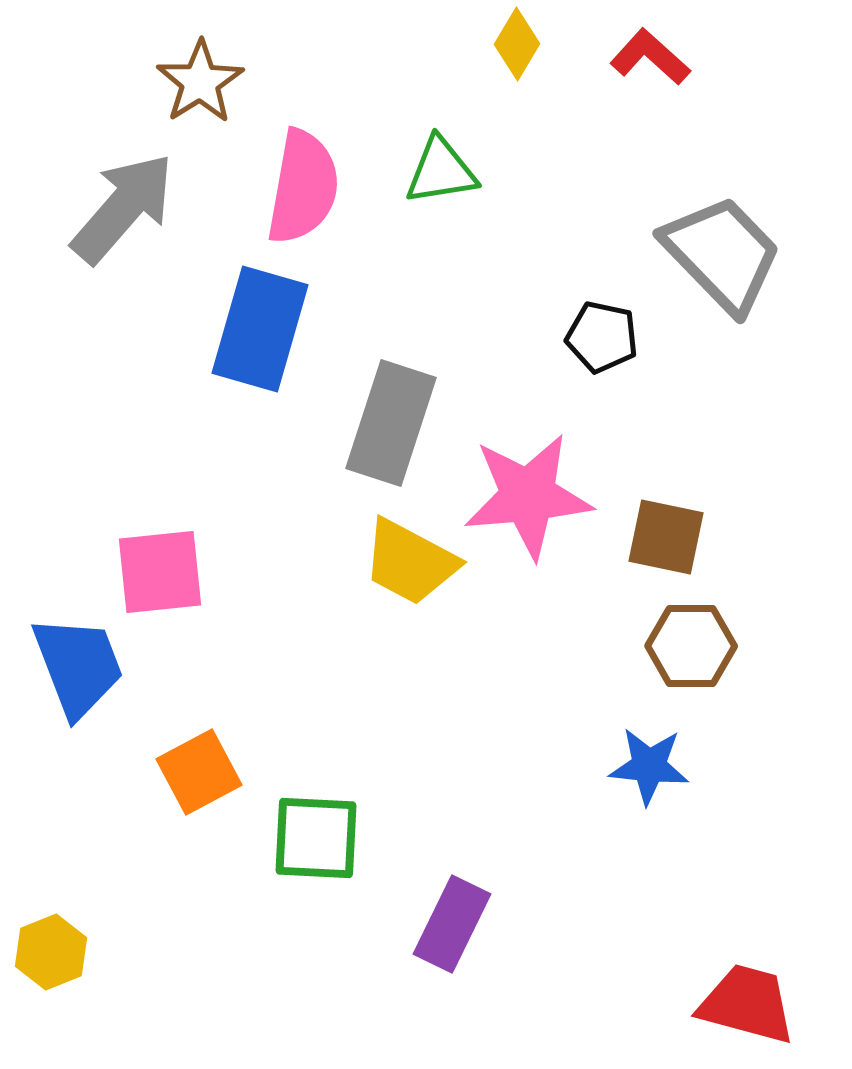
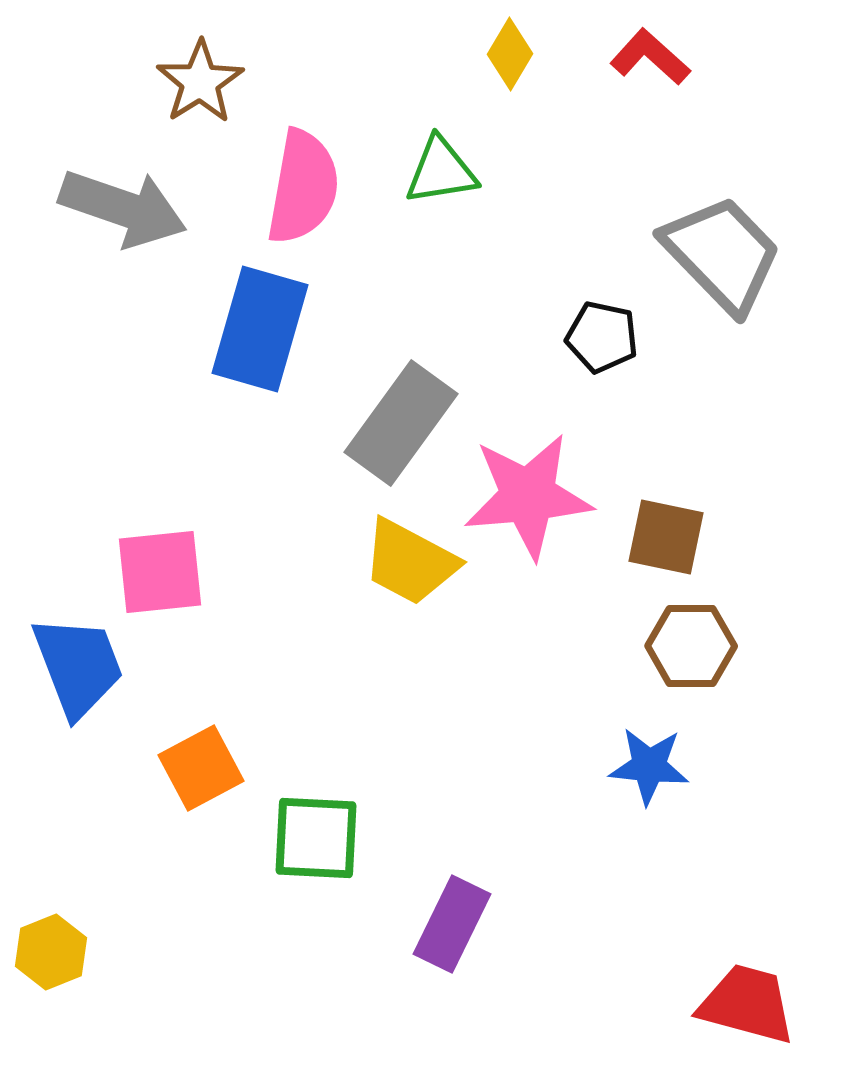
yellow diamond: moved 7 px left, 10 px down
gray arrow: rotated 68 degrees clockwise
gray rectangle: moved 10 px right; rotated 18 degrees clockwise
orange square: moved 2 px right, 4 px up
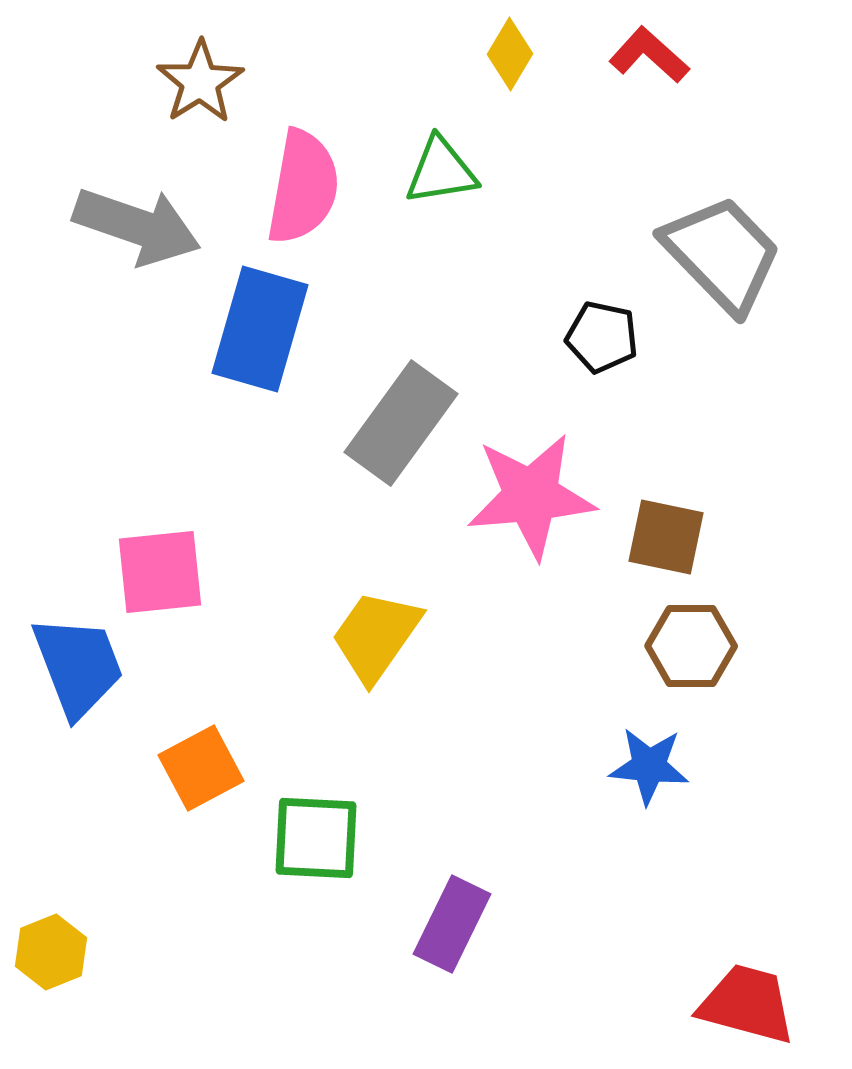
red L-shape: moved 1 px left, 2 px up
gray arrow: moved 14 px right, 18 px down
pink star: moved 3 px right
yellow trapezoid: moved 34 px left, 74 px down; rotated 97 degrees clockwise
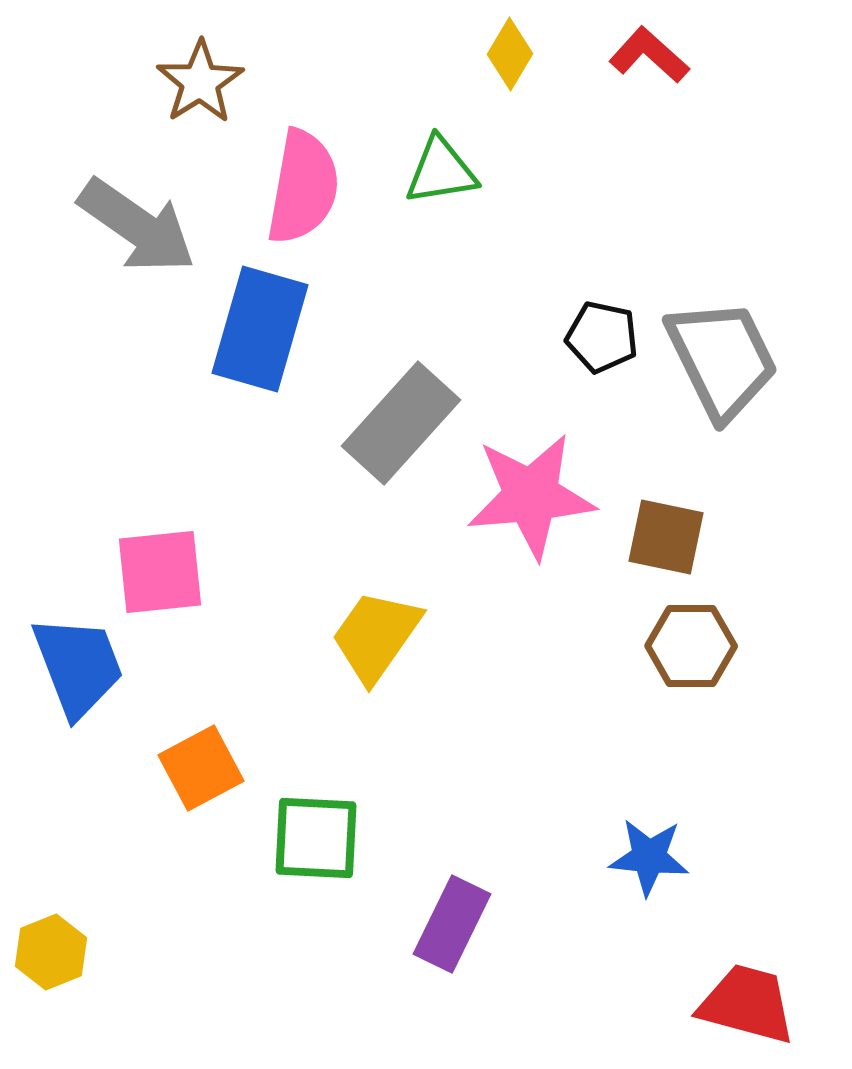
gray arrow: rotated 16 degrees clockwise
gray trapezoid: moved 105 px down; rotated 18 degrees clockwise
gray rectangle: rotated 6 degrees clockwise
blue star: moved 91 px down
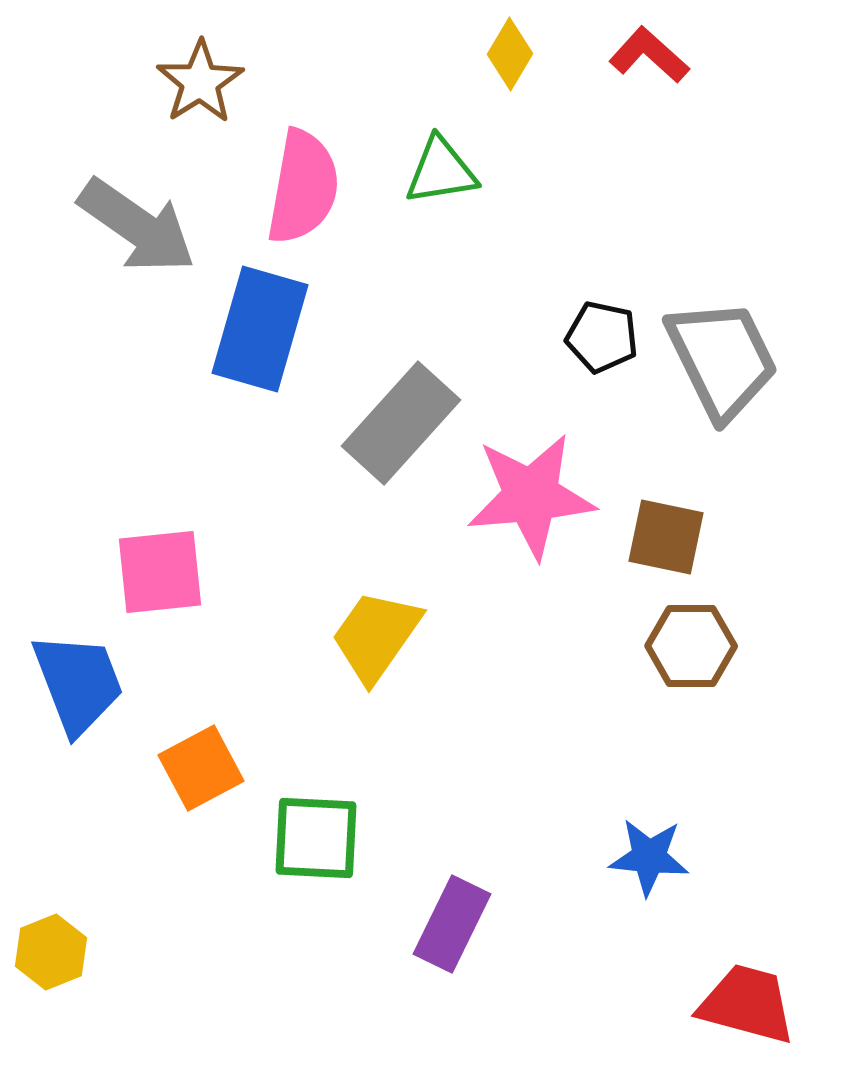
blue trapezoid: moved 17 px down
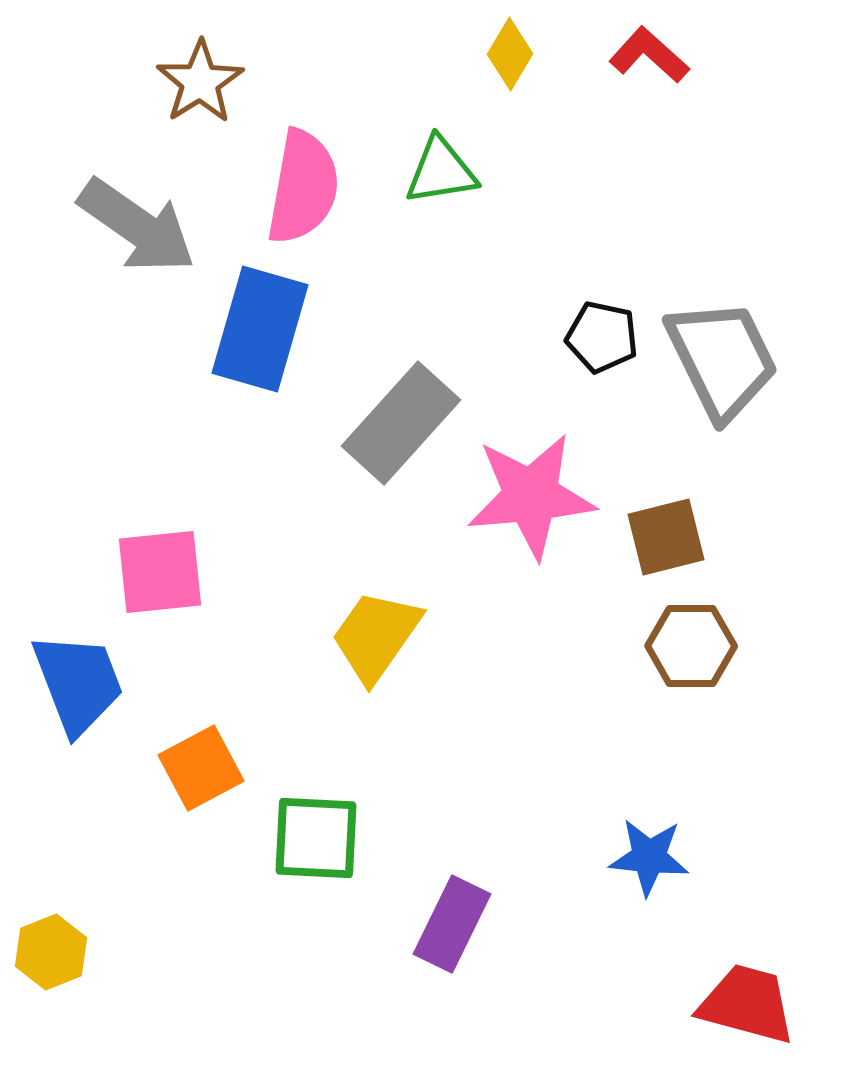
brown square: rotated 26 degrees counterclockwise
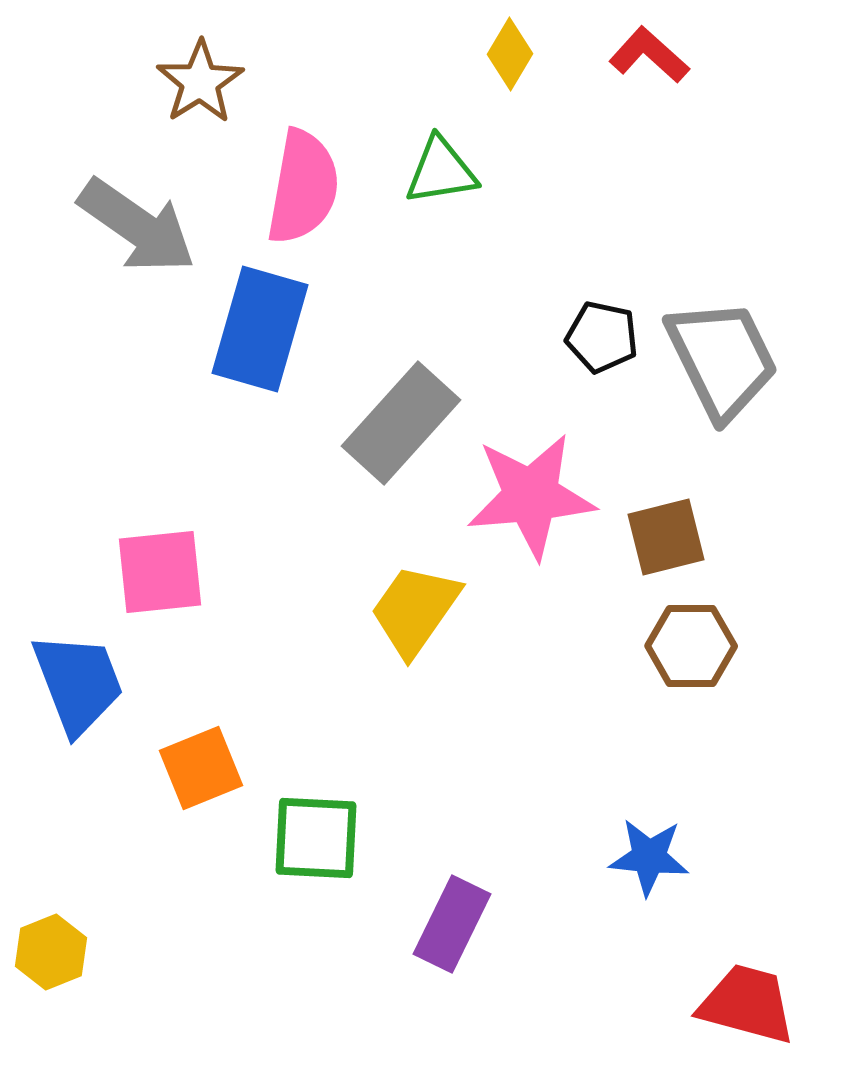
yellow trapezoid: moved 39 px right, 26 px up
orange square: rotated 6 degrees clockwise
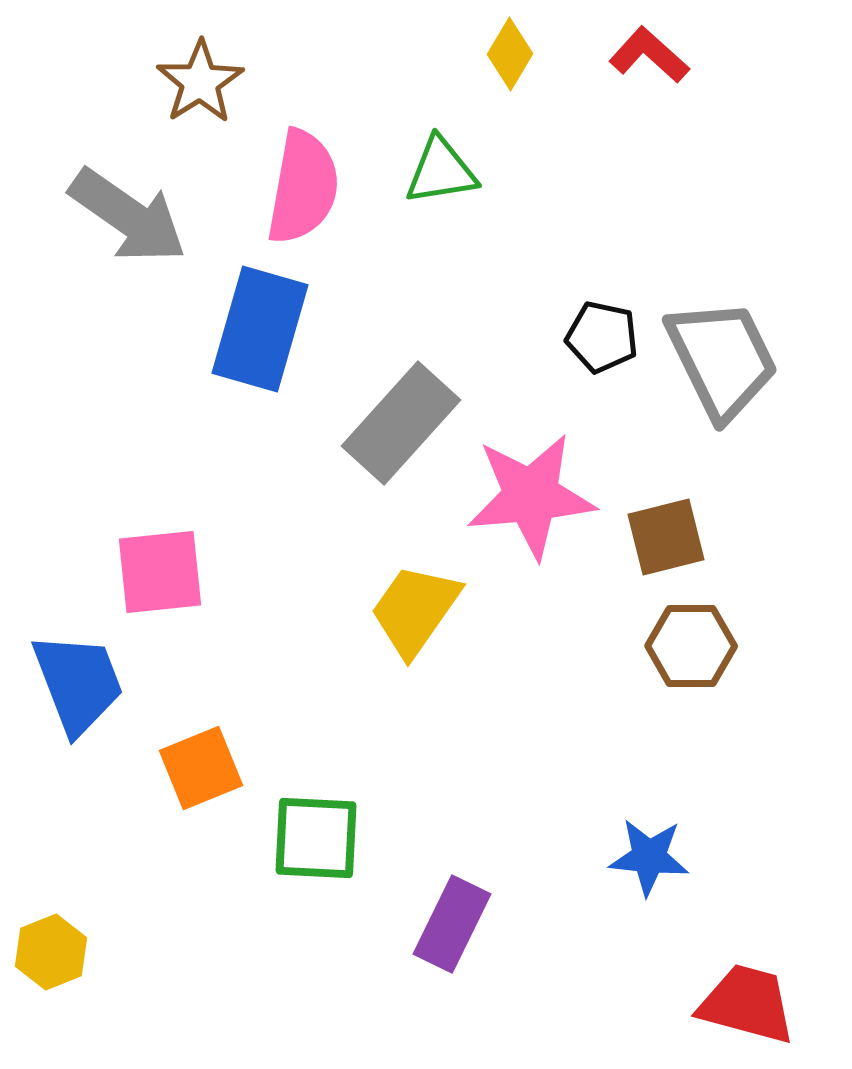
gray arrow: moved 9 px left, 10 px up
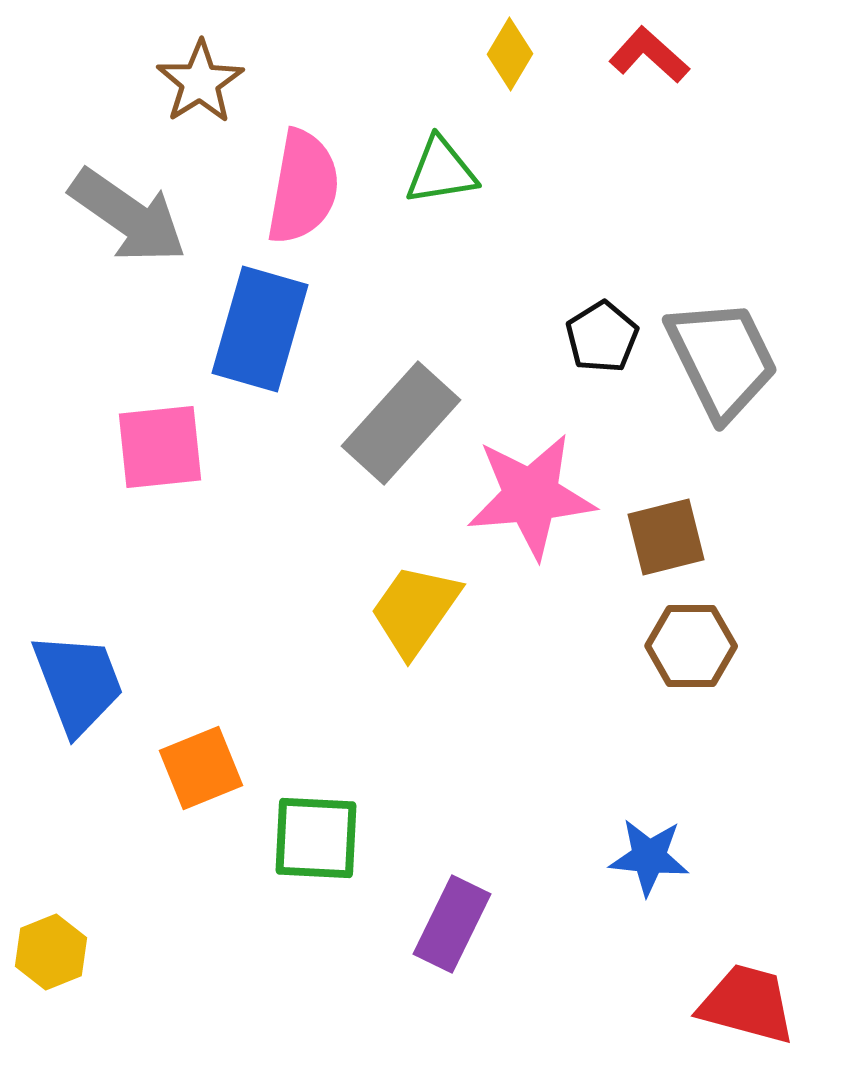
black pentagon: rotated 28 degrees clockwise
pink square: moved 125 px up
